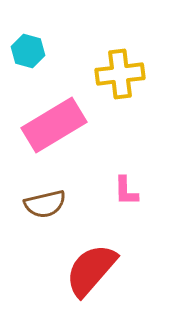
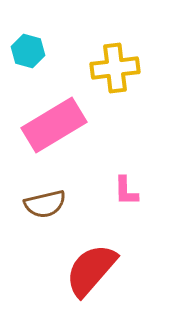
yellow cross: moved 5 px left, 6 px up
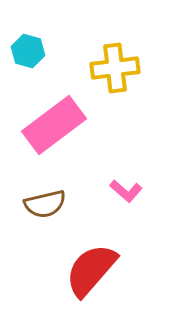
pink rectangle: rotated 6 degrees counterclockwise
pink L-shape: rotated 48 degrees counterclockwise
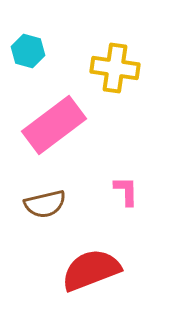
yellow cross: rotated 15 degrees clockwise
pink L-shape: rotated 132 degrees counterclockwise
red semicircle: rotated 28 degrees clockwise
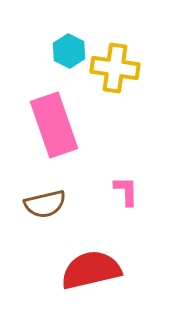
cyan hexagon: moved 41 px right; rotated 12 degrees clockwise
pink rectangle: rotated 72 degrees counterclockwise
red semicircle: rotated 8 degrees clockwise
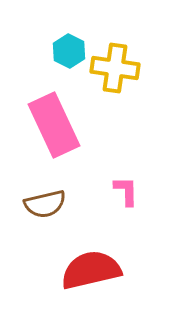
pink rectangle: rotated 6 degrees counterclockwise
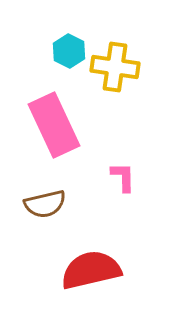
yellow cross: moved 1 px up
pink L-shape: moved 3 px left, 14 px up
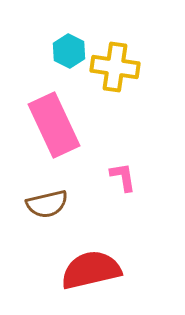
pink L-shape: rotated 8 degrees counterclockwise
brown semicircle: moved 2 px right
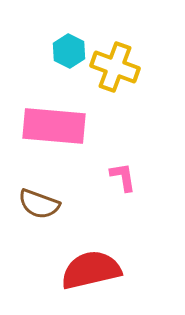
yellow cross: rotated 12 degrees clockwise
pink rectangle: moved 1 px down; rotated 60 degrees counterclockwise
brown semicircle: moved 8 px left; rotated 33 degrees clockwise
